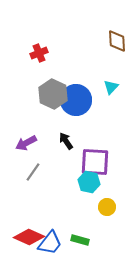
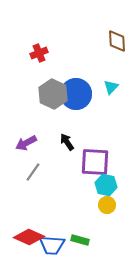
blue circle: moved 6 px up
black arrow: moved 1 px right, 1 px down
cyan hexagon: moved 17 px right, 3 px down
yellow circle: moved 2 px up
blue trapezoid: moved 2 px right, 2 px down; rotated 56 degrees clockwise
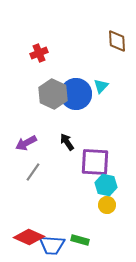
cyan triangle: moved 10 px left, 1 px up
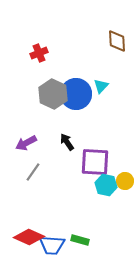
yellow circle: moved 18 px right, 24 px up
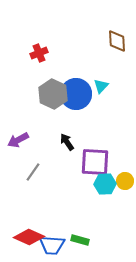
purple arrow: moved 8 px left, 3 px up
cyan hexagon: moved 1 px left, 1 px up; rotated 15 degrees counterclockwise
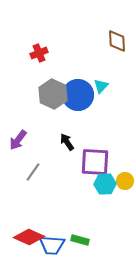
blue circle: moved 2 px right, 1 px down
purple arrow: rotated 25 degrees counterclockwise
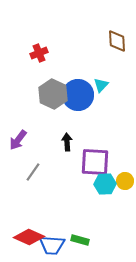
cyan triangle: moved 1 px up
black arrow: rotated 30 degrees clockwise
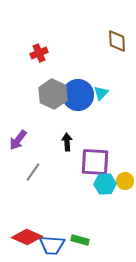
cyan triangle: moved 8 px down
red diamond: moved 2 px left
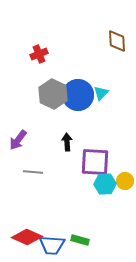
red cross: moved 1 px down
gray line: rotated 60 degrees clockwise
